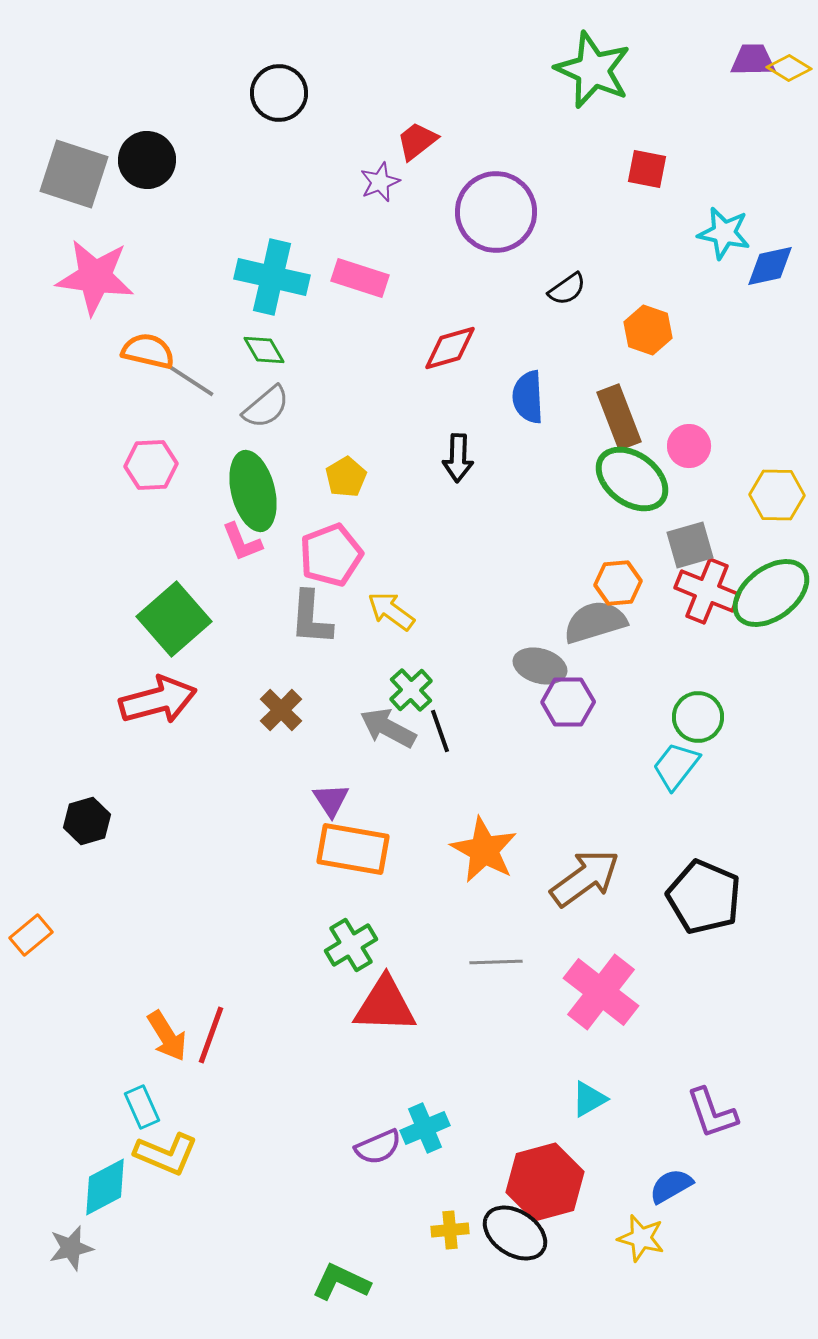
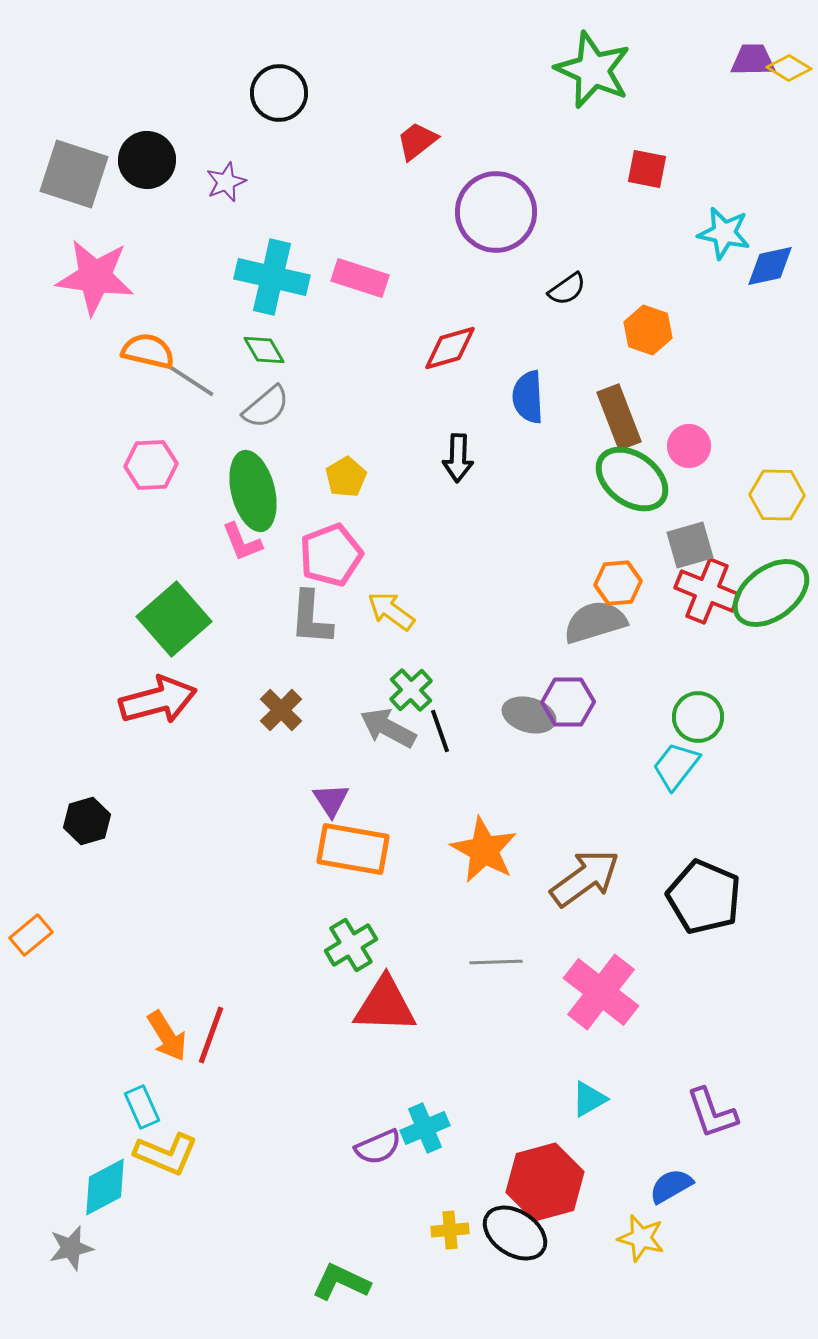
purple star at (380, 182): moved 154 px left
gray ellipse at (540, 666): moved 11 px left, 49 px down
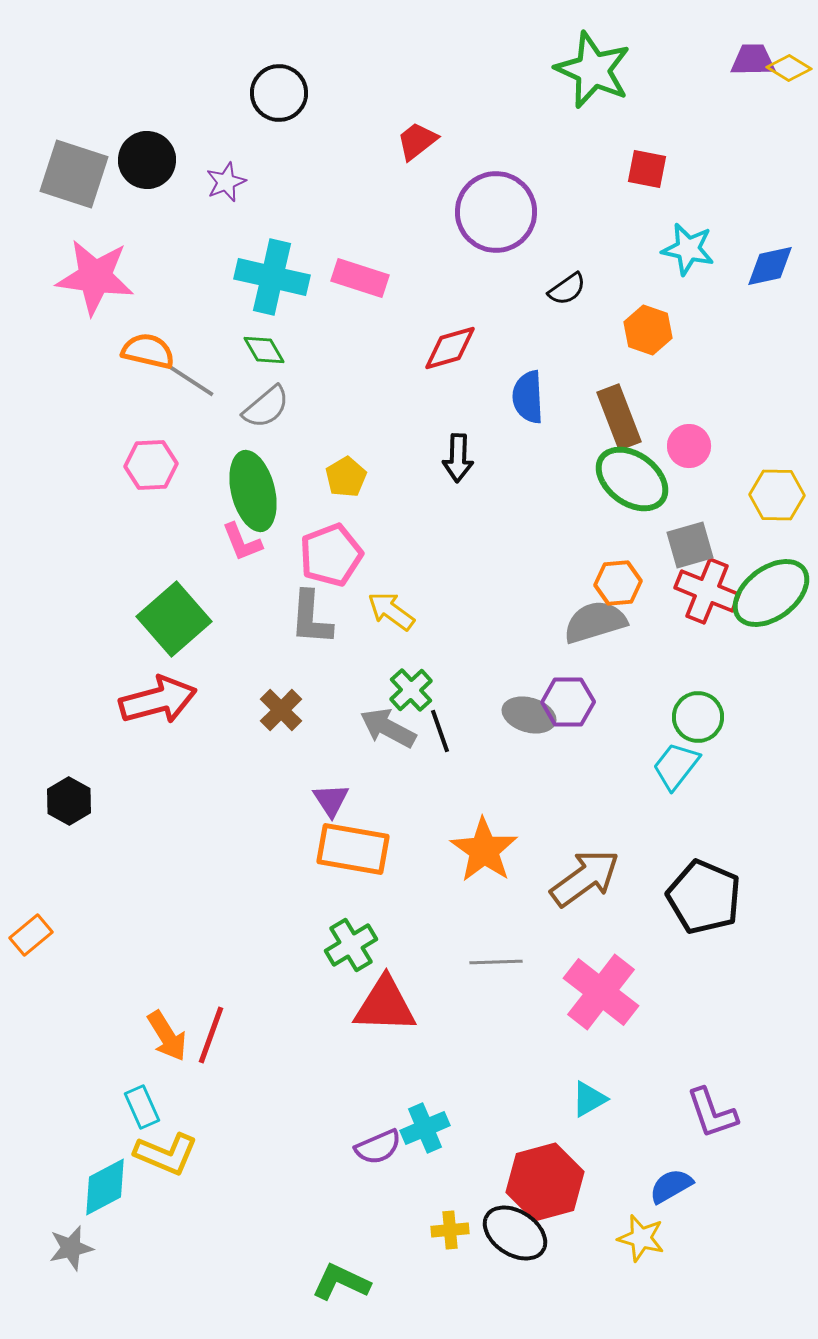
cyan star at (724, 233): moved 36 px left, 16 px down
black hexagon at (87, 821): moved 18 px left, 20 px up; rotated 15 degrees counterclockwise
orange star at (484, 850): rotated 6 degrees clockwise
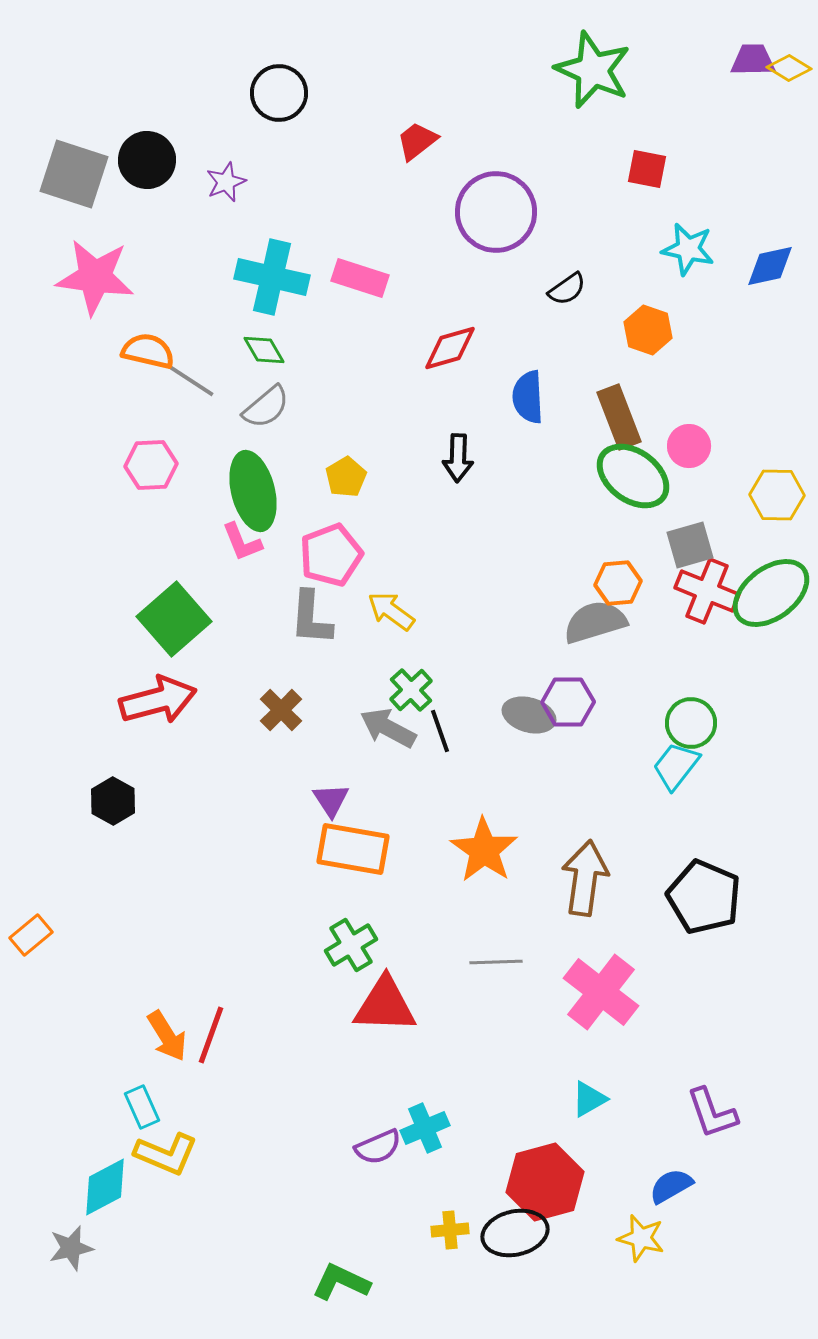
green ellipse at (632, 479): moved 1 px right, 3 px up
green circle at (698, 717): moved 7 px left, 6 px down
black hexagon at (69, 801): moved 44 px right
brown arrow at (585, 878): rotated 46 degrees counterclockwise
black ellipse at (515, 1233): rotated 46 degrees counterclockwise
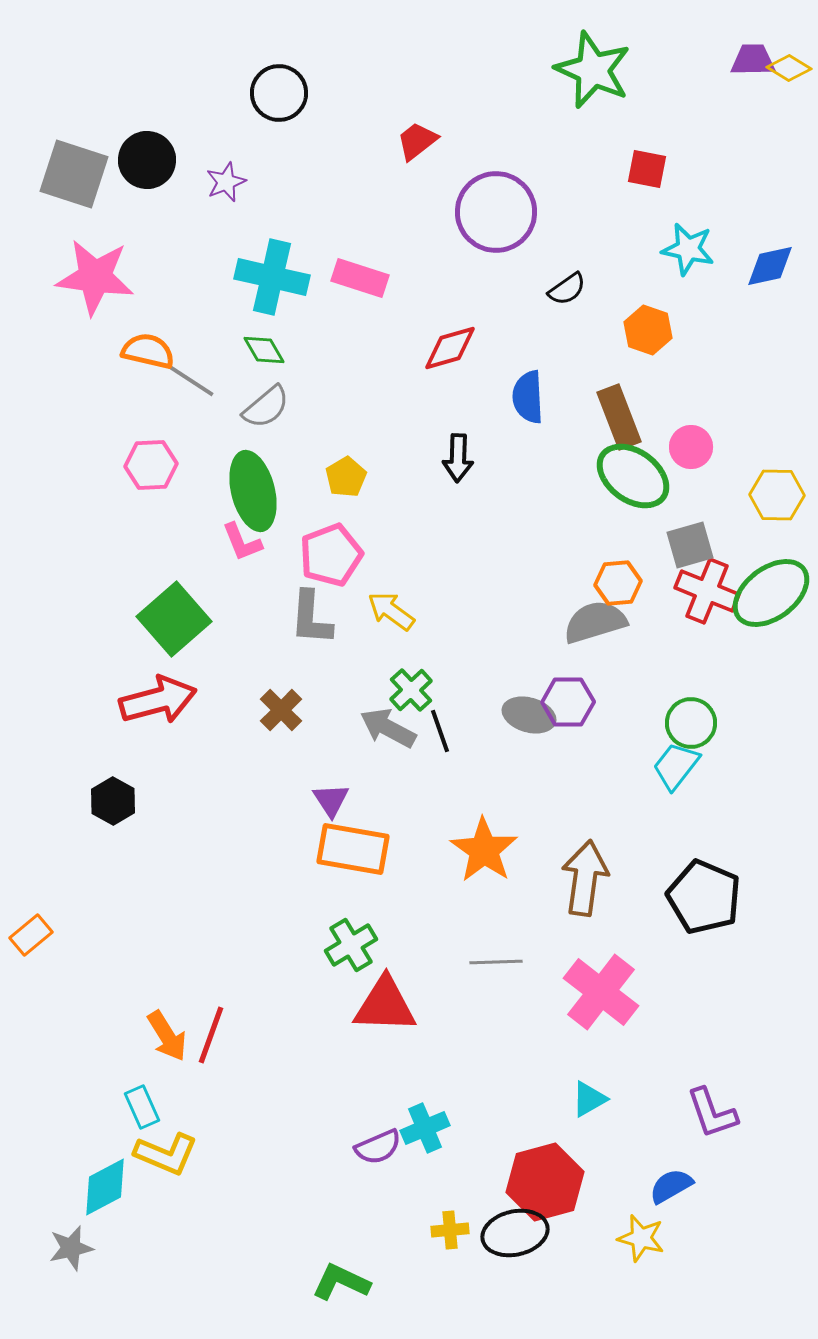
pink circle at (689, 446): moved 2 px right, 1 px down
